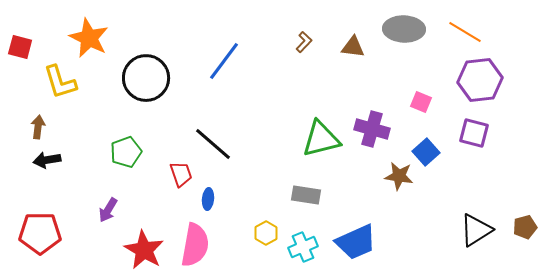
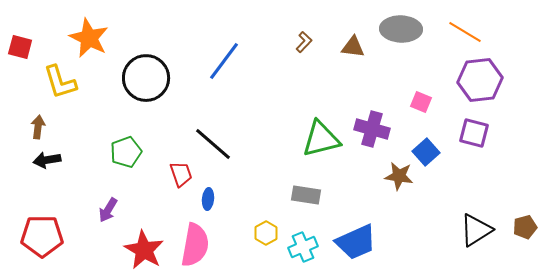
gray ellipse: moved 3 px left
red pentagon: moved 2 px right, 3 px down
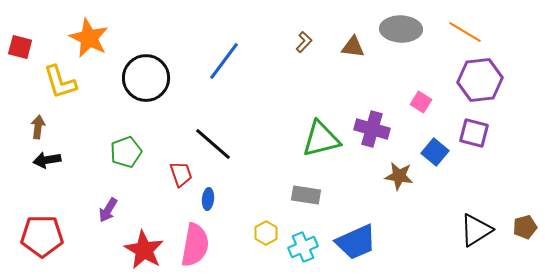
pink square: rotated 10 degrees clockwise
blue square: moved 9 px right; rotated 8 degrees counterclockwise
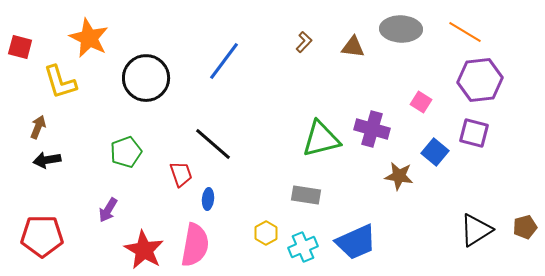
brown arrow: rotated 15 degrees clockwise
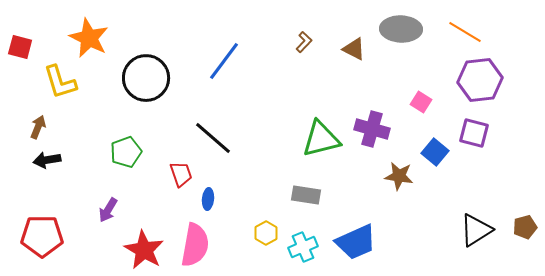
brown triangle: moved 1 px right, 2 px down; rotated 20 degrees clockwise
black line: moved 6 px up
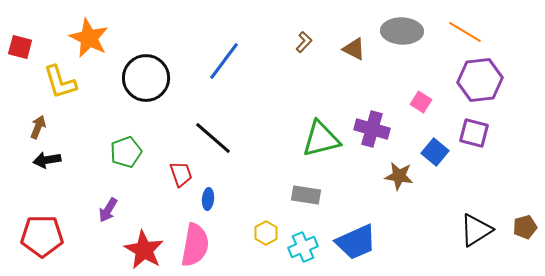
gray ellipse: moved 1 px right, 2 px down
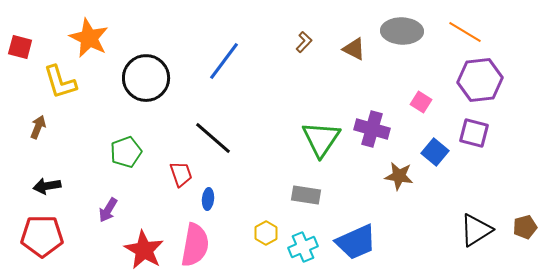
green triangle: rotated 42 degrees counterclockwise
black arrow: moved 26 px down
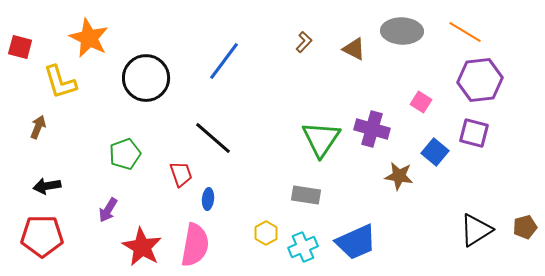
green pentagon: moved 1 px left, 2 px down
red star: moved 2 px left, 3 px up
